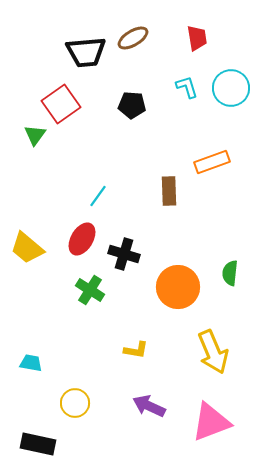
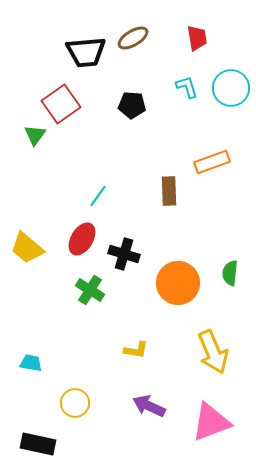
orange circle: moved 4 px up
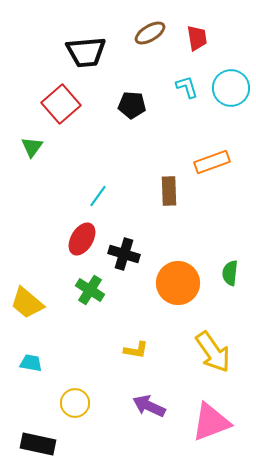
brown ellipse: moved 17 px right, 5 px up
red square: rotated 6 degrees counterclockwise
green triangle: moved 3 px left, 12 px down
yellow trapezoid: moved 55 px down
yellow arrow: rotated 12 degrees counterclockwise
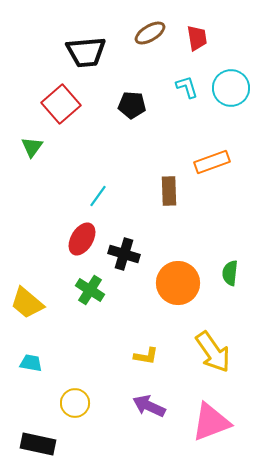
yellow L-shape: moved 10 px right, 6 px down
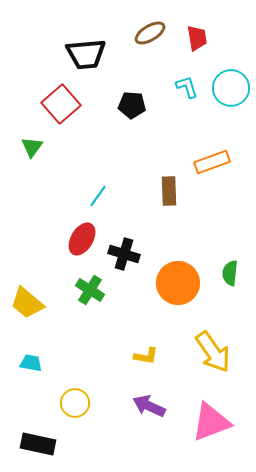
black trapezoid: moved 2 px down
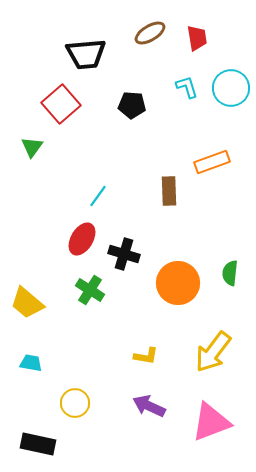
yellow arrow: rotated 72 degrees clockwise
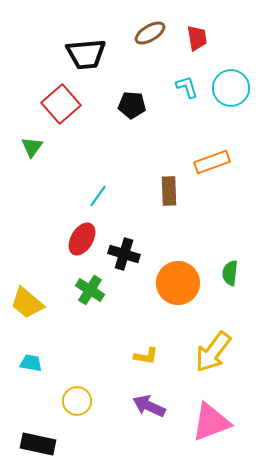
yellow circle: moved 2 px right, 2 px up
